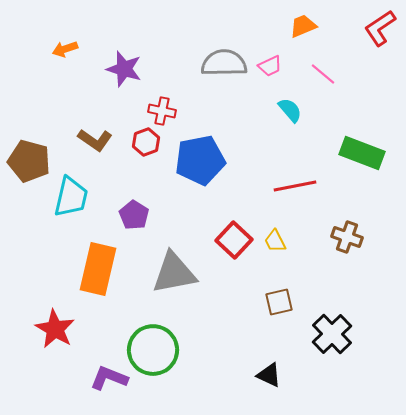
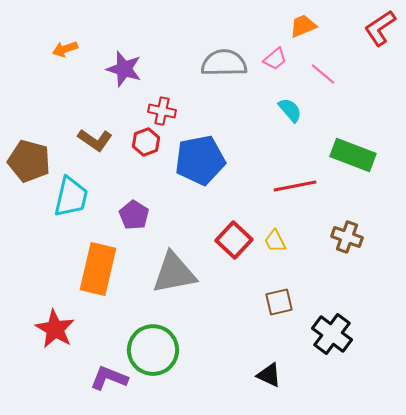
pink trapezoid: moved 5 px right, 7 px up; rotated 15 degrees counterclockwise
green rectangle: moved 9 px left, 2 px down
black cross: rotated 9 degrees counterclockwise
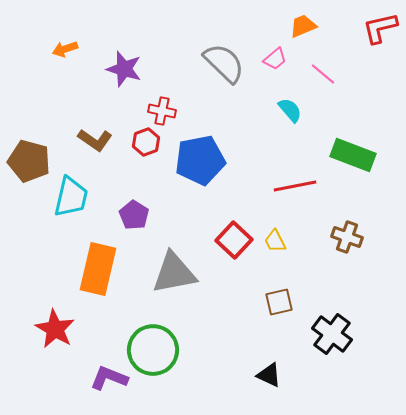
red L-shape: rotated 21 degrees clockwise
gray semicircle: rotated 45 degrees clockwise
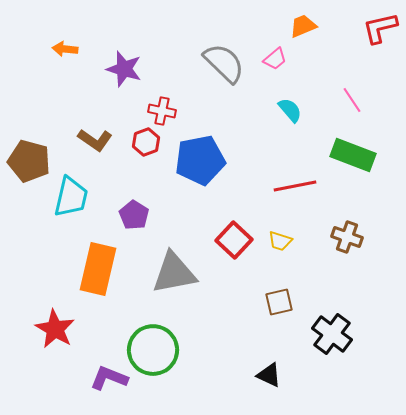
orange arrow: rotated 25 degrees clockwise
pink line: moved 29 px right, 26 px down; rotated 16 degrees clockwise
yellow trapezoid: moved 5 px right; rotated 45 degrees counterclockwise
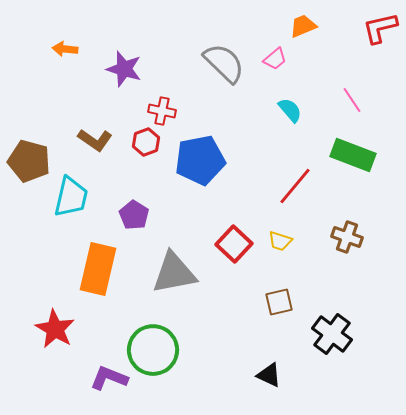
red line: rotated 39 degrees counterclockwise
red square: moved 4 px down
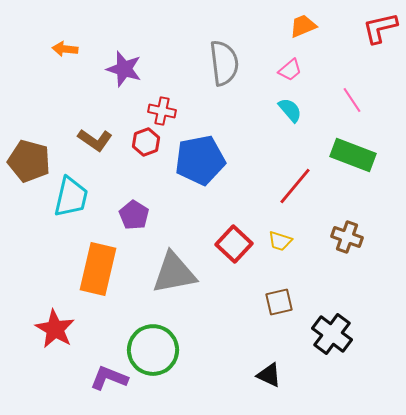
pink trapezoid: moved 15 px right, 11 px down
gray semicircle: rotated 39 degrees clockwise
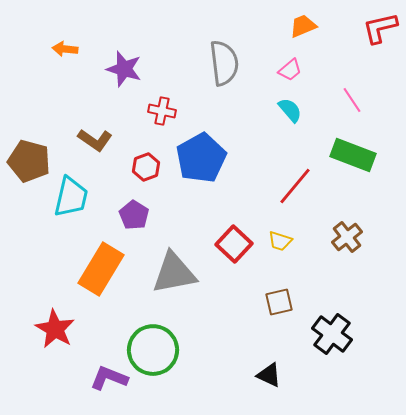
red hexagon: moved 25 px down
blue pentagon: moved 1 px right, 2 px up; rotated 18 degrees counterclockwise
brown cross: rotated 32 degrees clockwise
orange rectangle: moved 3 px right; rotated 18 degrees clockwise
